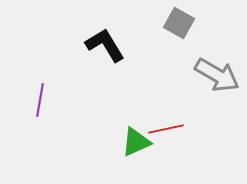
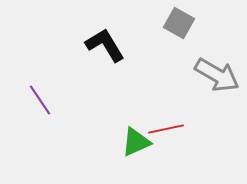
purple line: rotated 44 degrees counterclockwise
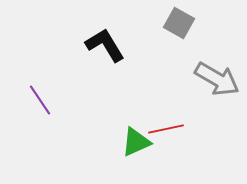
gray arrow: moved 4 px down
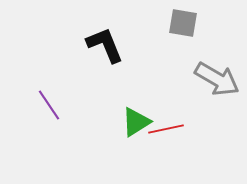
gray square: moved 4 px right; rotated 20 degrees counterclockwise
black L-shape: rotated 9 degrees clockwise
purple line: moved 9 px right, 5 px down
green triangle: moved 20 px up; rotated 8 degrees counterclockwise
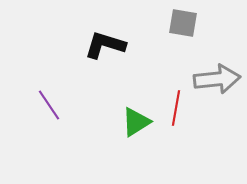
black L-shape: rotated 51 degrees counterclockwise
gray arrow: rotated 36 degrees counterclockwise
red line: moved 10 px right, 21 px up; rotated 68 degrees counterclockwise
